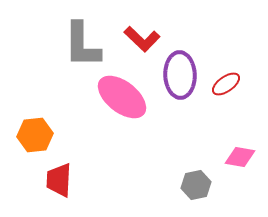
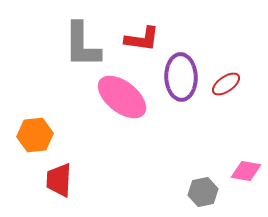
red L-shape: rotated 36 degrees counterclockwise
purple ellipse: moved 1 px right, 2 px down
pink diamond: moved 6 px right, 14 px down
gray hexagon: moved 7 px right, 7 px down
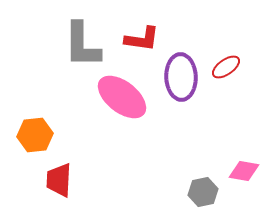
red ellipse: moved 17 px up
pink diamond: moved 2 px left
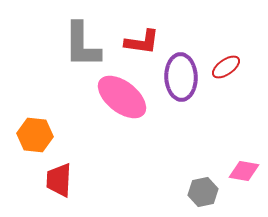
red L-shape: moved 3 px down
orange hexagon: rotated 12 degrees clockwise
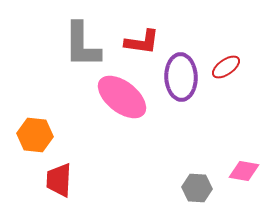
gray hexagon: moved 6 px left, 4 px up; rotated 16 degrees clockwise
